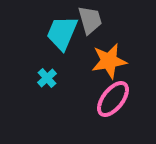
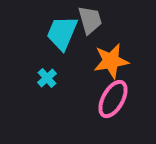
orange star: moved 2 px right
pink ellipse: rotated 9 degrees counterclockwise
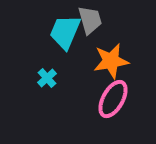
cyan trapezoid: moved 3 px right, 1 px up
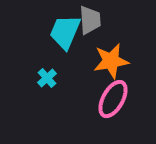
gray trapezoid: rotated 12 degrees clockwise
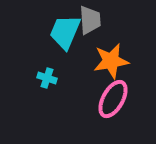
cyan cross: rotated 30 degrees counterclockwise
